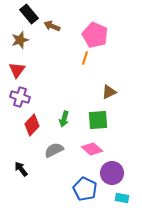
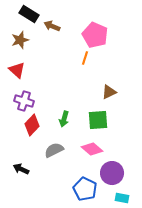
black rectangle: rotated 18 degrees counterclockwise
red triangle: rotated 24 degrees counterclockwise
purple cross: moved 4 px right, 4 px down
black arrow: rotated 28 degrees counterclockwise
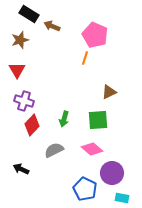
red triangle: rotated 18 degrees clockwise
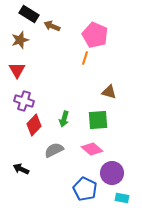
brown triangle: rotated 42 degrees clockwise
red diamond: moved 2 px right
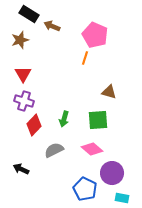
red triangle: moved 6 px right, 4 px down
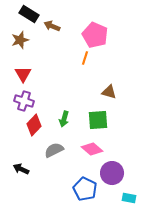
cyan rectangle: moved 7 px right
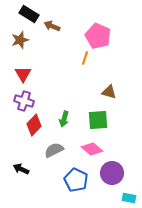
pink pentagon: moved 3 px right, 1 px down
blue pentagon: moved 9 px left, 9 px up
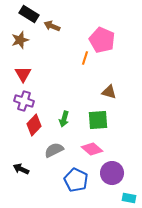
pink pentagon: moved 4 px right, 4 px down
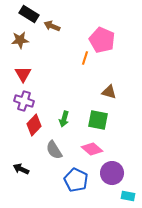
brown star: rotated 12 degrees clockwise
green square: rotated 15 degrees clockwise
gray semicircle: rotated 96 degrees counterclockwise
cyan rectangle: moved 1 px left, 2 px up
